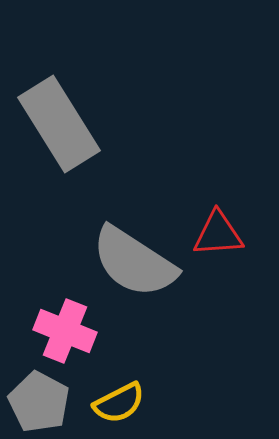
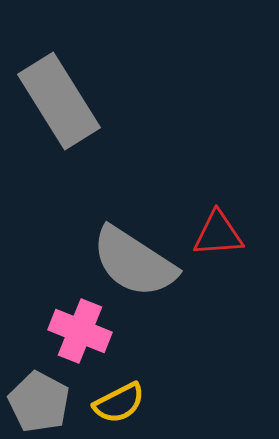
gray rectangle: moved 23 px up
pink cross: moved 15 px right
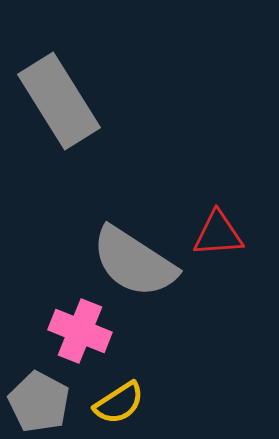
yellow semicircle: rotated 6 degrees counterclockwise
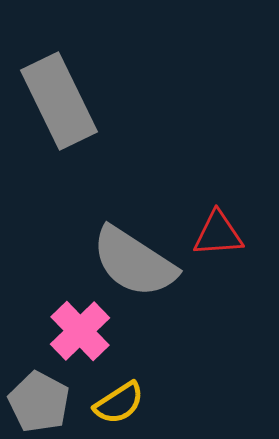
gray rectangle: rotated 6 degrees clockwise
pink cross: rotated 24 degrees clockwise
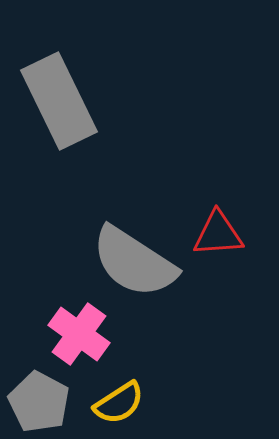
pink cross: moved 1 px left, 3 px down; rotated 10 degrees counterclockwise
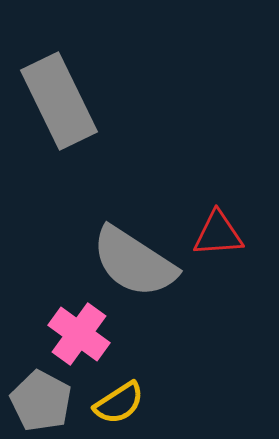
gray pentagon: moved 2 px right, 1 px up
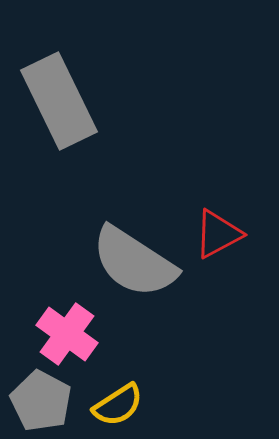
red triangle: rotated 24 degrees counterclockwise
pink cross: moved 12 px left
yellow semicircle: moved 1 px left, 2 px down
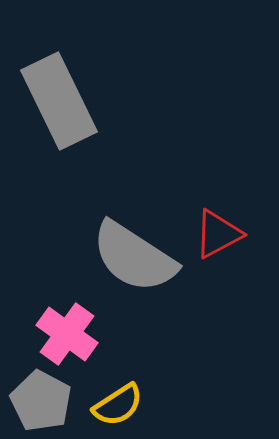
gray semicircle: moved 5 px up
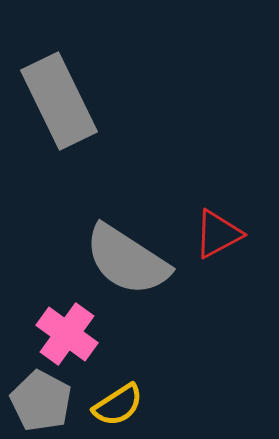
gray semicircle: moved 7 px left, 3 px down
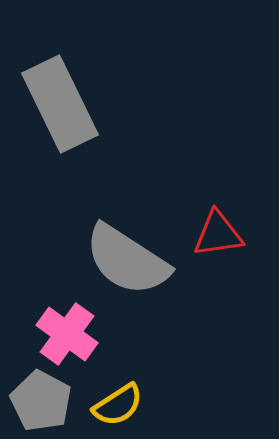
gray rectangle: moved 1 px right, 3 px down
red triangle: rotated 20 degrees clockwise
